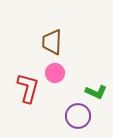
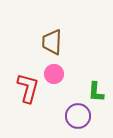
pink circle: moved 1 px left, 1 px down
green L-shape: rotated 70 degrees clockwise
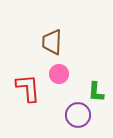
pink circle: moved 5 px right
red L-shape: rotated 20 degrees counterclockwise
purple circle: moved 1 px up
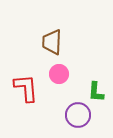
red L-shape: moved 2 px left
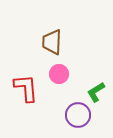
green L-shape: rotated 55 degrees clockwise
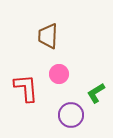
brown trapezoid: moved 4 px left, 6 px up
green L-shape: moved 1 px down
purple circle: moved 7 px left
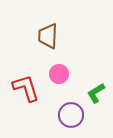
red L-shape: rotated 12 degrees counterclockwise
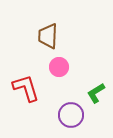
pink circle: moved 7 px up
